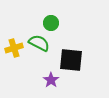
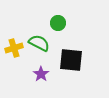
green circle: moved 7 px right
purple star: moved 10 px left, 6 px up
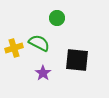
green circle: moved 1 px left, 5 px up
black square: moved 6 px right
purple star: moved 2 px right, 1 px up
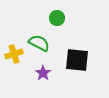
yellow cross: moved 6 px down
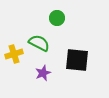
purple star: rotated 14 degrees clockwise
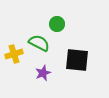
green circle: moved 6 px down
